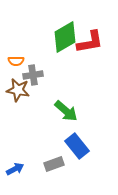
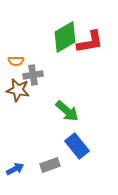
green arrow: moved 1 px right
gray rectangle: moved 4 px left, 1 px down
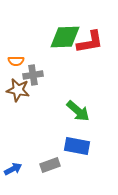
green diamond: rotated 28 degrees clockwise
green arrow: moved 11 px right
blue rectangle: rotated 40 degrees counterclockwise
blue arrow: moved 2 px left
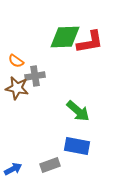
orange semicircle: rotated 35 degrees clockwise
gray cross: moved 2 px right, 1 px down
brown star: moved 1 px left, 2 px up
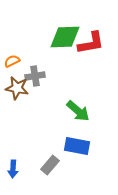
red L-shape: moved 1 px right, 1 px down
orange semicircle: moved 4 px left; rotated 119 degrees clockwise
gray rectangle: rotated 30 degrees counterclockwise
blue arrow: rotated 120 degrees clockwise
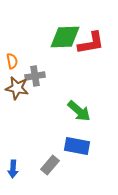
orange semicircle: rotated 105 degrees clockwise
green arrow: moved 1 px right
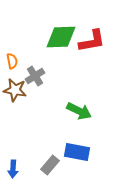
green diamond: moved 4 px left
red L-shape: moved 1 px right, 2 px up
gray cross: rotated 24 degrees counterclockwise
brown star: moved 2 px left, 2 px down
green arrow: rotated 15 degrees counterclockwise
blue rectangle: moved 6 px down
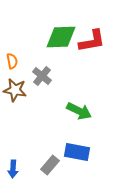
gray cross: moved 7 px right; rotated 18 degrees counterclockwise
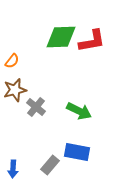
orange semicircle: rotated 49 degrees clockwise
gray cross: moved 6 px left, 31 px down
brown star: rotated 25 degrees counterclockwise
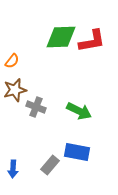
gray cross: rotated 18 degrees counterclockwise
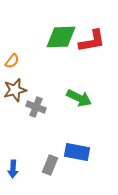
green arrow: moved 13 px up
gray rectangle: rotated 18 degrees counterclockwise
